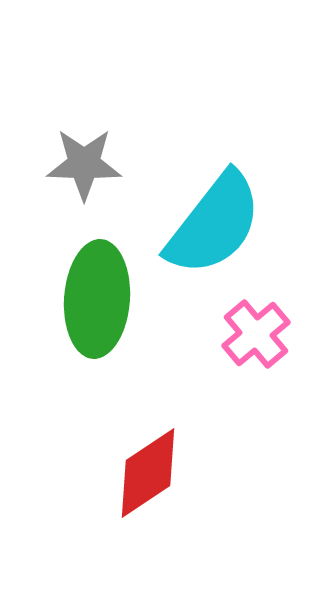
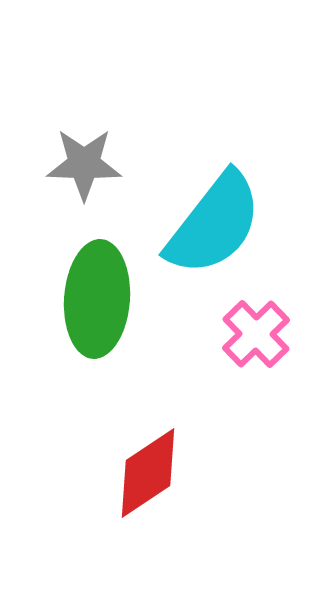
pink cross: rotated 4 degrees counterclockwise
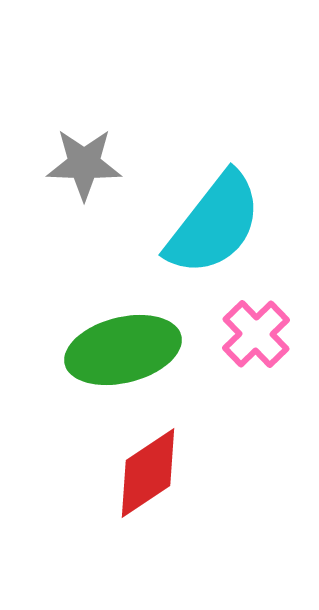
green ellipse: moved 26 px right, 51 px down; rotated 72 degrees clockwise
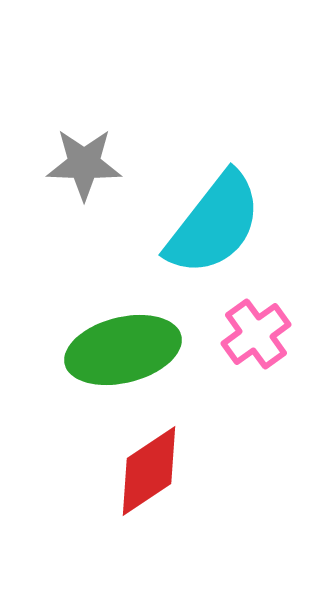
pink cross: rotated 8 degrees clockwise
red diamond: moved 1 px right, 2 px up
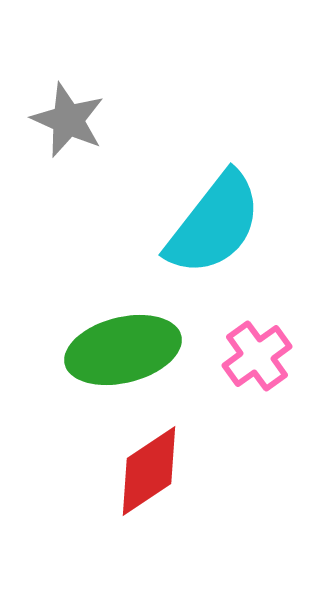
gray star: moved 16 px left, 44 px up; rotated 22 degrees clockwise
pink cross: moved 1 px right, 22 px down
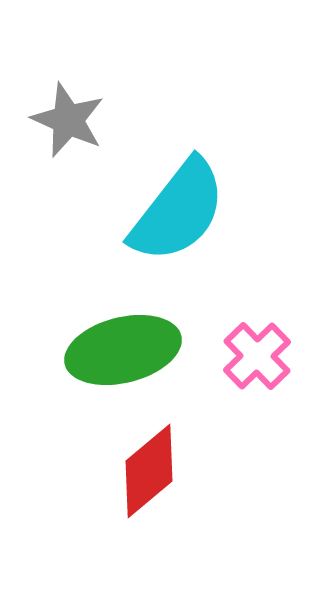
cyan semicircle: moved 36 px left, 13 px up
pink cross: rotated 8 degrees counterclockwise
red diamond: rotated 6 degrees counterclockwise
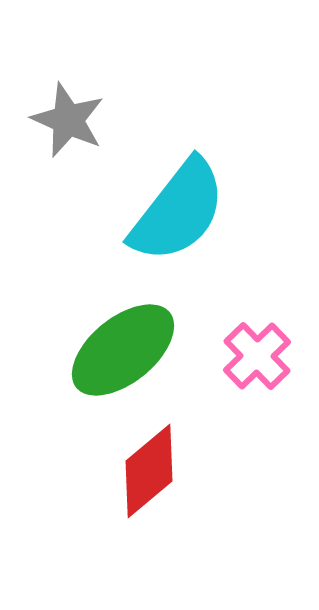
green ellipse: rotated 25 degrees counterclockwise
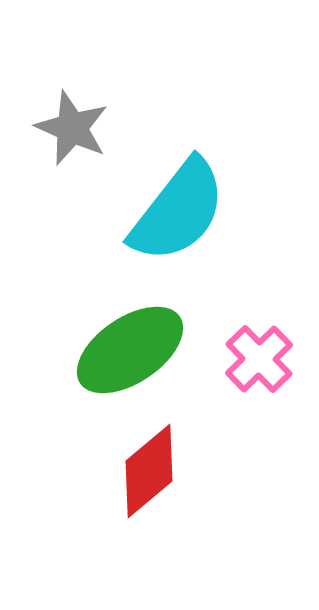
gray star: moved 4 px right, 8 px down
green ellipse: moved 7 px right; rotated 5 degrees clockwise
pink cross: moved 2 px right, 3 px down
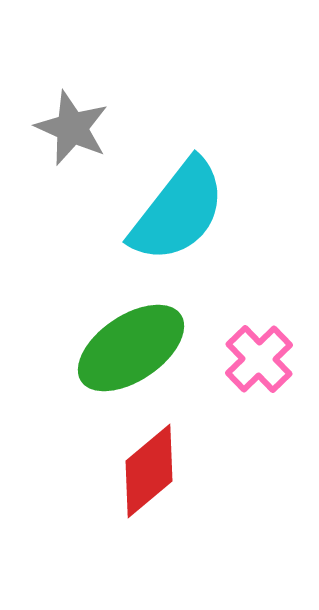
green ellipse: moved 1 px right, 2 px up
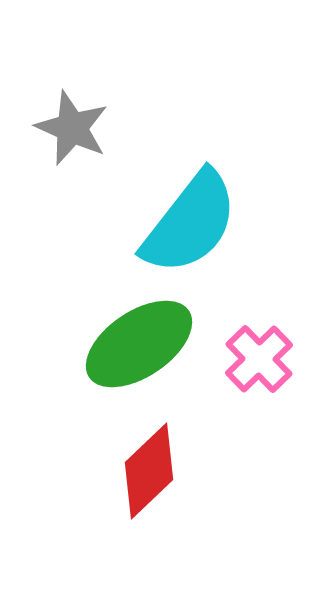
cyan semicircle: moved 12 px right, 12 px down
green ellipse: moved 8 px right, 4 px up
red diamond: rotated 4 degrees counterclockwise
